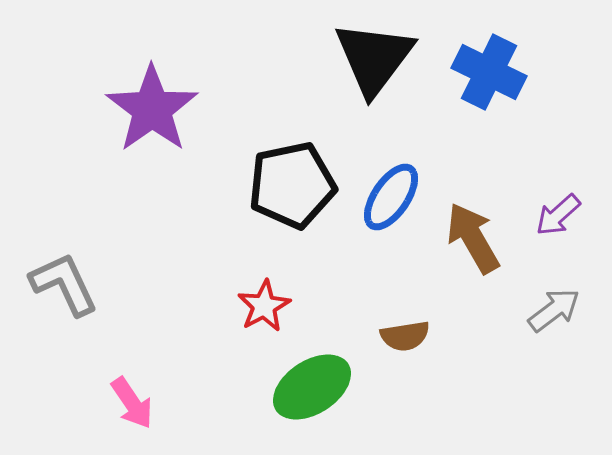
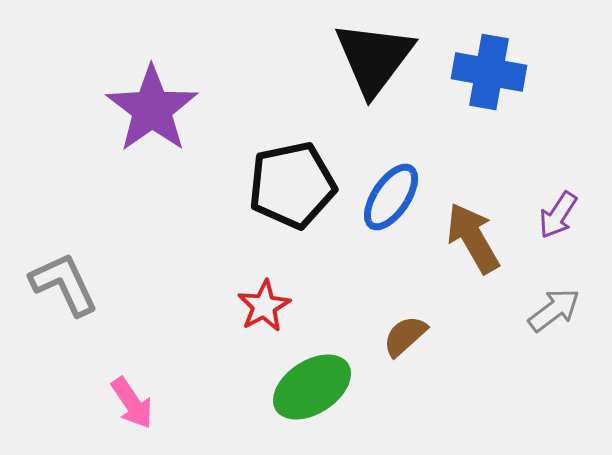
blue cross: rotated 16 degrees counterclockwise
purple arrow: rotated 15 degrees counterclockwise
brown semicircle: rotated 147 degrees clockwise
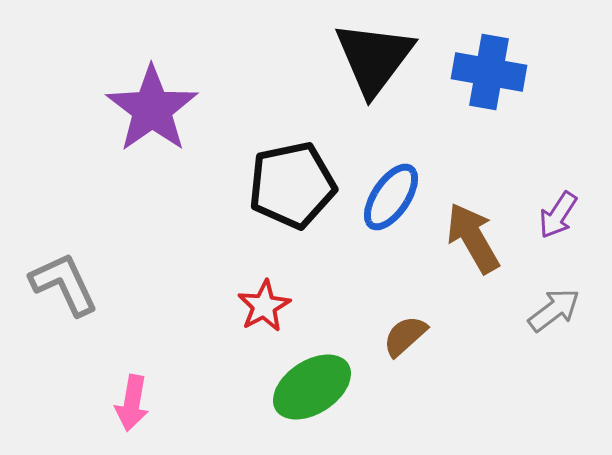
pink arrow: rotated 44 degrees clockwise
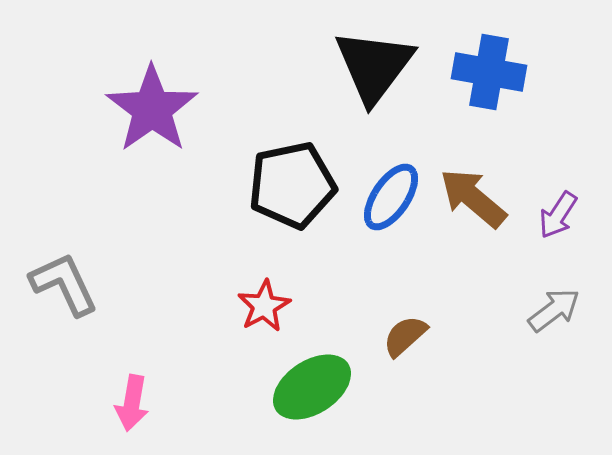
black triangle: moved 8 px down
brown arrow: moved 40 px up; rotated 20 degrees counterclockwise
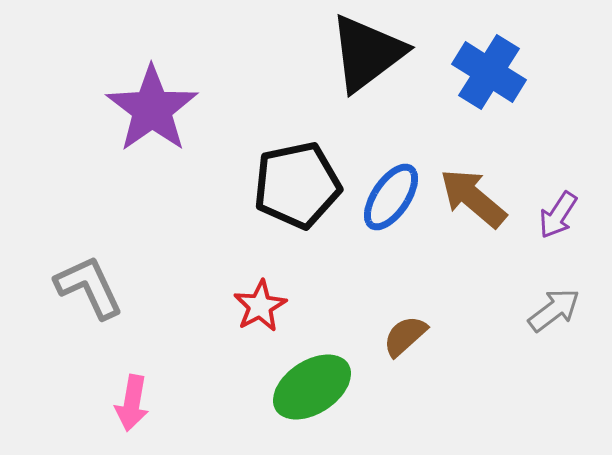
black triangle: moved 7 px left, 13 px up; rotated 16 degrees clockwise
blue cross: rotated 22 degrees clockwise
black pentagon: moved 5 px right
gray L-shape: moved 25 px right, 3 px down
red star: moved 4 px left
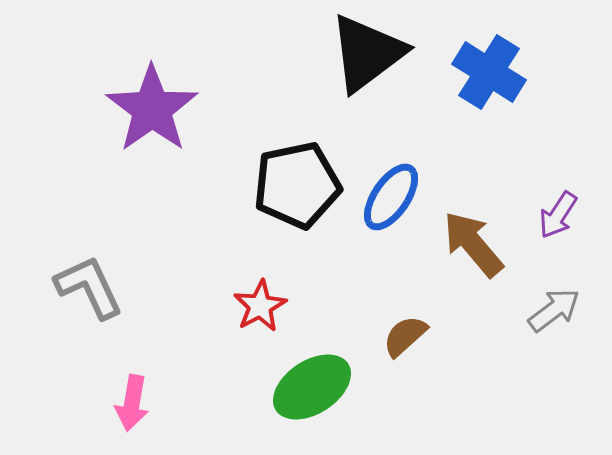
brown arrow: moved 46 px down; rotated 10 degrees clockwise
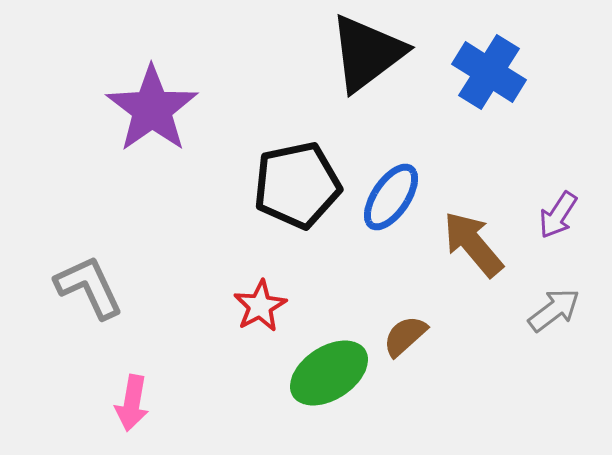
green ellipse: moved 17 px right, 14 px up
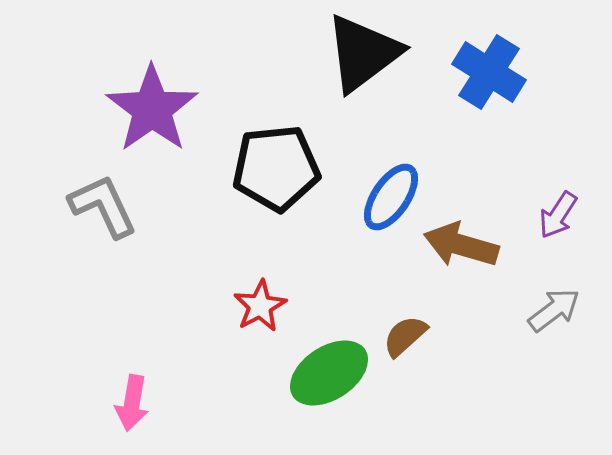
black triangle: moved 4 px left
black pentagon: moved 21 px left, 17 px up; rotated 6 degrees clockwise
brown arrow: moved 12 px left, 1 px down; rotated 34 degrees counterclockwise
gray L-shape: moved 14 px right, 81 px up
